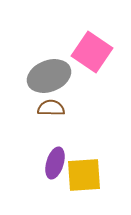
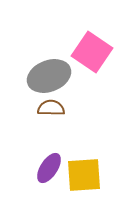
purple ellipse: moved 6 px left, 5 px down; rotated 16 degrees clockwise
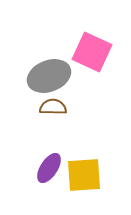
pink square: rotated 9 degrees counterclockwise
brown semicircle: moved 2 px right, 1 px up
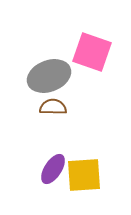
pink square: rotated 6 degrees counterclockwise
purple ellipse: moved 4 px right, 1 px down
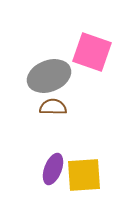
purple ellipse: rotated 12 degrees counterclockwise
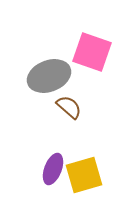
brown semicircle: moved 16 px right; rotated 40 degrees clockwise
yellow square: rotated 12 degrees counterclockwise
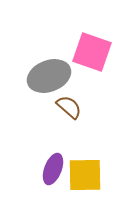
yellow square: moved 1 px right; rotated 15 degrees clockwise
